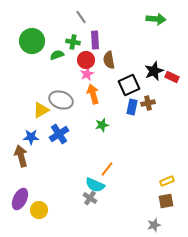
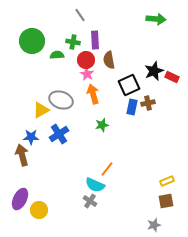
gray line: moved 1 px left, 2 px up
green semicircle: rotated 16 degrees clockwise
pink star: rotated 16 degrees counterclockwise
brown arrow: moved 1 px right, 1 px up
gray cross: moved 3 px down
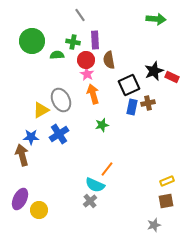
gray ellipse: rotated 45 degrees clockwise
gray cross: rotated 16 degrees clockwise
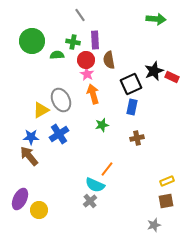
black square: moved 2 px right, 1 px up
brown cross: moved 11 px left, 35 px down
brown arrow: moved 7 px right, 1 px down; rotated 25 degrees counterclockwise
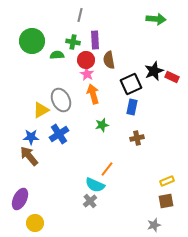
gray line: rotated 48 degrees clockwise
yellow circle: moved 4 px left, 13 px down
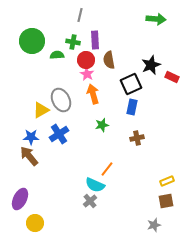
black star: moved 3 px left, 6 px up
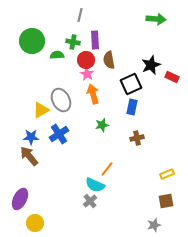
yellow rectangle: moved 7 px up
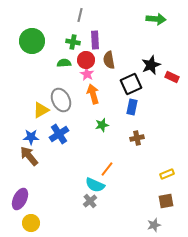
green semicircle: moved 7 px right, 8 px down
yellow circle: moved 4 px left
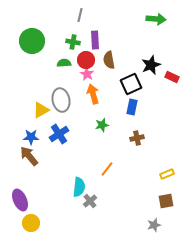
gray ellipse: rotated 15 degrees clockwise
cyan semicircle: moved 16 px left, 2 px down; rotated 108 degrees counterclockwise
purple ellipse: moved 1 px down; rotated 50 degrees counterclockwise
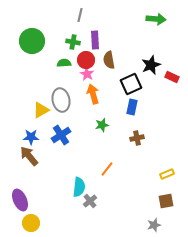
blue cross: moved 2 px right, 1 px down
